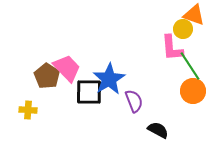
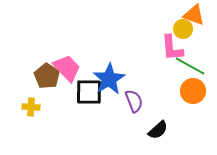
green line: rotated 28 degrees counterclockwise
yellow cross: moved 3 px right, 3 px up
black semicircle: rotated 110 degrees clockwise
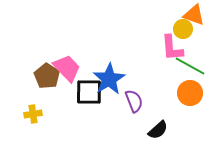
orange circle: moved 3 px left, 2 px down
yellow cross: moved 2 px right, 7 px down; rotated 12 degrees counterclockwise
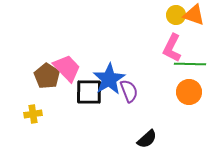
yellow circle: moved 7 px left, 14 px up
pink L-shape: rotated 32 degrees clockwise
green line: moved 2 px up; rotated 28 degrees counterclockwise
orange circle: moved 1 px left, 1 px up
purple semicircle: moved 5 px left, 10 px up
black semicircle: moved 11 px left, 9 px down
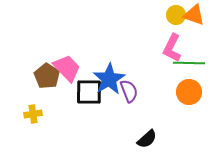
green line: moved 1 px left, 1 px up
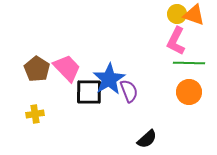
yellow circle: moved 1 px right, 1 px up
pink L-shape: moved 4 px right, 7 px up
brown pentagon: moved 10 px left, 7 px up
yellow cross: moved 2 px right
